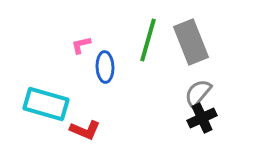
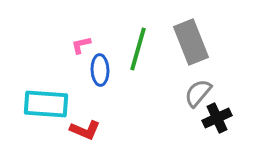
green line: moved 10 px left, 9 px down
blue ellipse: moved 5 px left, 3 px down
cyan rectangle: rotated 12 degrees counterclockwise
black cross: moved 15 px right
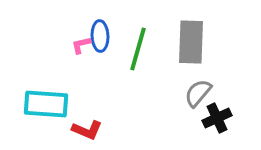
gray rectangle: rotated 24 degrees clockwise
blue ellipse: moved 34 px up
red L-shape: moved 2 px right
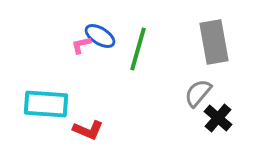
blue ellipse: rotated 56 degrees counterclockwise
gray rectangle: moved 23 px right; rotated 12 degrees counterclockwise
black cross: moved 1 px right; rotated 24 degrees counterclockwise
red L-shape: moved 1 px right
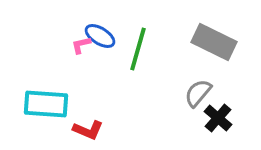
gray rectangle: rotated 54 degrees counterclockwise
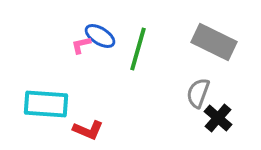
gray semicircle: rotated 20 degrees counterclockwise
